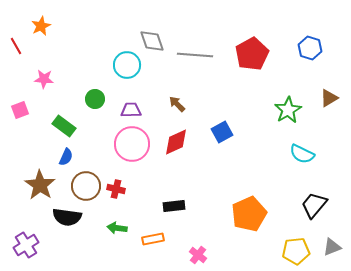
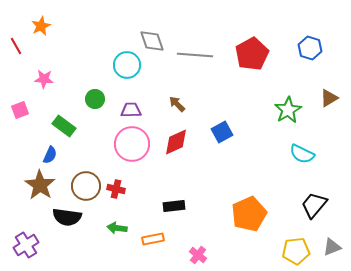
blue semicircle: moved 16 px left, 2 px up
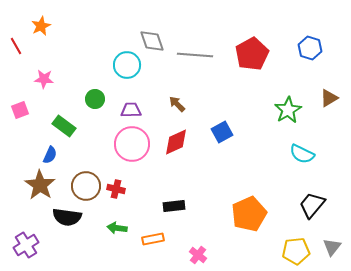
black trapezoid: moved 2 px left
gray triangle: rotated 30 degrees counterclockwise
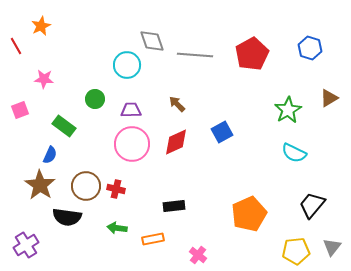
cyan semicircle: moved 8 px left, 1 px up
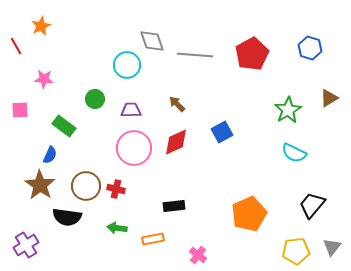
pink square: rotated 18 degrees clockwise
pink circle: moved 2 px right, 4 px down
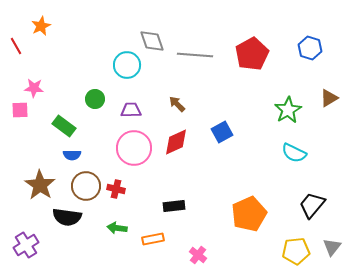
pink star: moved 10 px left, 9 px down
blue semicircle: moved 22 px right; rotated 66 degrees clockwise
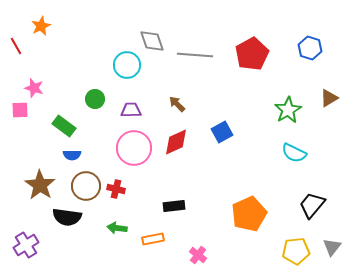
pink star: rotated 12 degrees clockwise
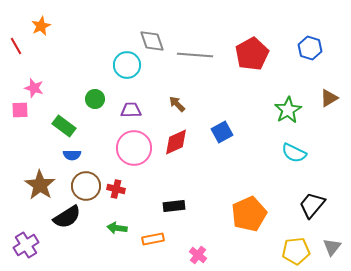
black semicircle: rotated 40 degrees counterclockwise
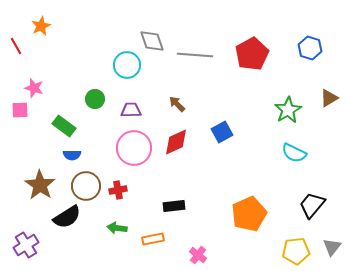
red cross: moved 2 px right, 1 px down; rotated 24 degrees counterclockwise
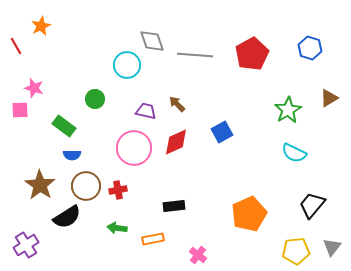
purple trapezoid: moved 15 px right, 1 px down; rotated 15 degrees clockwise
